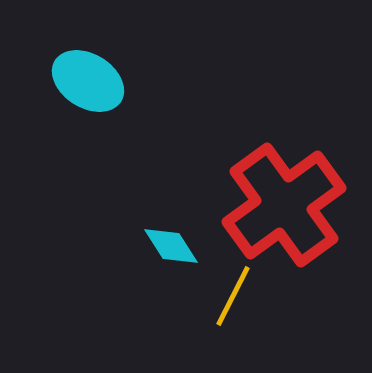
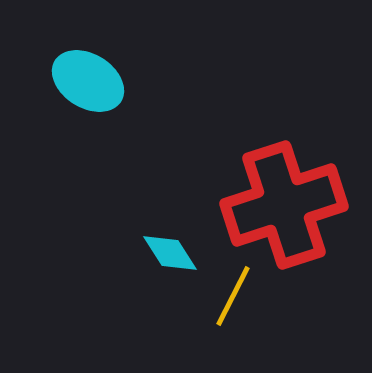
red cross: rotated 18 degrees clockwise
cyan diamond: moved 1 px left, 7 px down
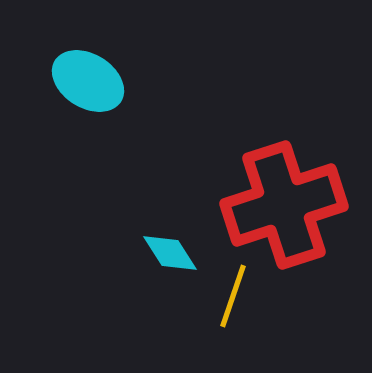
yellow line: rotated 8 degrees counterclockwise
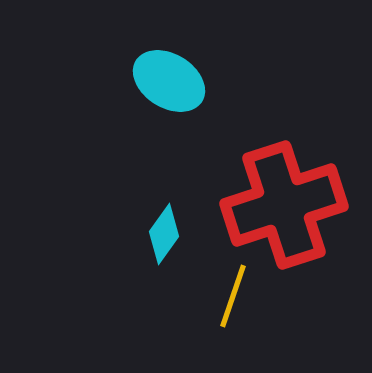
cyan ellipse: moved 81 px right
cyan diamond: moved 6 px left, 19 px up; rotated 68 degrees clockwise
